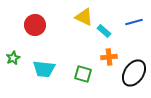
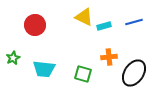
cyan rectangle: moved 5 px up; rotated 56 degrees counterclockwise
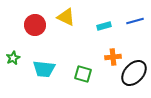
yellow triangle: moved 18 px left
blue line: moved 1 px right, 1 px up
orange cross: moved 4 px right
black ellipse: rotated 8 degrees clockwise
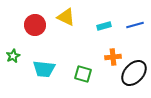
blue line: moved 4 px down
green star: moved 2 px up
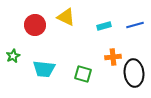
black ellipse: rotated 48 degrees counterclockwise
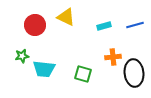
green star: moved 9 px right; rotated 16 degrees clockwise
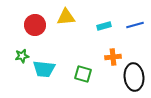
yellow triangle: rotated 30 degrees counterclockwise
black ellipse: moved 4 px down
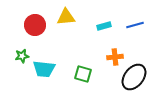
orange cross: moved 2 px right
black ellipse: rotated 44 degrees clockwise
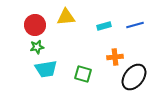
green star: moved 15 px right, 9 px up
cyan trapezoid: moved 2 px right; rotated 15 degrees counterclockwise
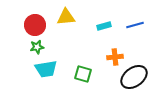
black ellipse: rotated 16 degrees clockwise
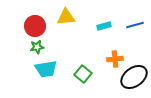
red circle: moved 1 px down
orange cross: moved 2 px down
green square: rotated 24 degrees clockwise
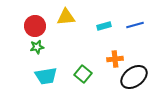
cyan trapezoid: moved 7 px down
